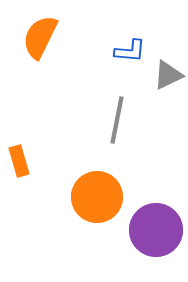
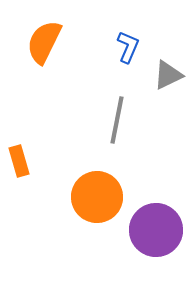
orange semicircle: moved 4 px right, 5 px down
blue L-shape: moved 2 px left, 4 px up; rotated 72 degrees counterclockwise
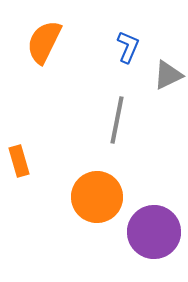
purple circle: moved 2 px left, 2 px down
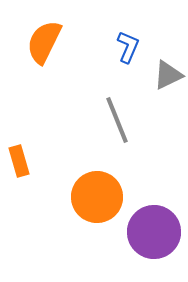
gray line: rotated 33 degrees counterclockwise
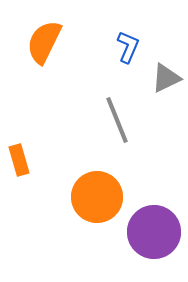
gray triangle: moved 2 px left, 3 px down
orange rectangle: moved 1 px up
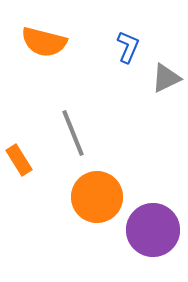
orange semicircle: rotated 102 degrees counterclockwise
gray line: moved 44 px left, 13 px down
orange rectangle: rotated 16 degrees counterclockwise
purple circle: moved 1 px left, 2 px up
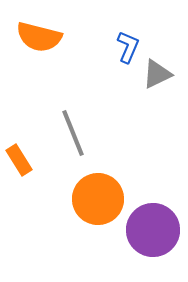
orange semicircle: moved 5 px left, 5 px up
gray triangle: moved 9 px left, 4 px up
orange circle: moved 1 px right, 2 px down
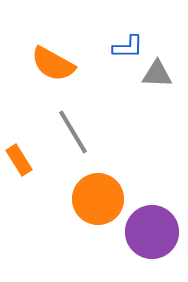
orange semicircle: moved 14 px right, 27 px down; rotated 15 degrees clockwise
blue L-shape: rotated 68 degrees clockwise
gray triangle: rotated 28 degrees clockwise
gray line: moved 1 px up; rotated 9 degrees counterclockwise
purple circle: moved 1 px left, 2 px down
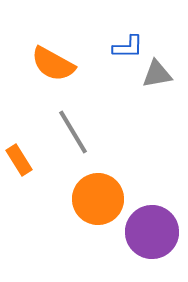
gray triangle: rotated 12 degrees counterclockwise
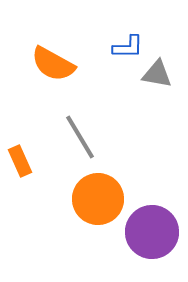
gray triangle: rotated 20 degrees clockwise
gray line: moved 7 px right, 5 px down
orange rectangle: moved 1 px right, 1 px down; rotated 8 degrees clockwise
